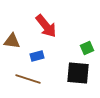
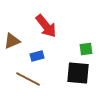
brown triangle: rotated 30 degrees counterclockwise
green square: moved 1 px left, 1 px down; rotated 16 degrees clockwise
brown line: rotated 10 degrees clockwise
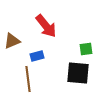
brown line: rotated 55 degrees clockwise
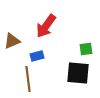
red arrow: rotated 75 degrees clockwise
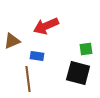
red arrow: rotated 30 degrees clockwise
blue rectangle: rotated 24 degrees clockwise
black square: rotated 10 degrees clockwise
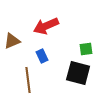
blue rectangle: moved 5 px right; rotated 56 degrees clockwise
brown line: moved 1 px down
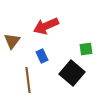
brown triangle: rotated 30 degrees counterclockwise
black square: moved 6 px left; rotated 25 degrees clockwise
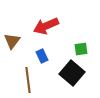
green square: moved 5 px left
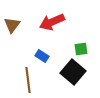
red arrow: moved 6 px right, 4 px up
brown triangle: moved 16 px up
blue rectangle: rotated 32 degrees counterclockwise
black square: moved 1 px right, 1 px up
